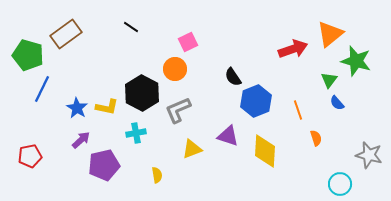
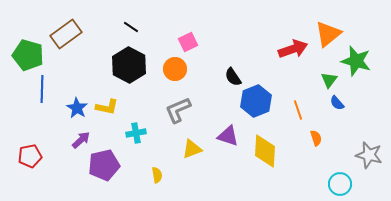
orange triangle: moved 2 px left
blue line: rotated 24 degrees counterclockwise
black hexagon: moved 13 px left, 28 px up
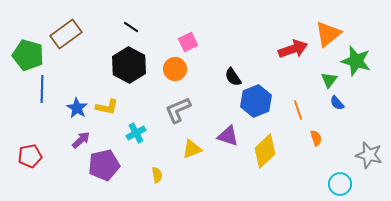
cyan cross: rotated 18 degrees counterclockwise
yellow diamond: rotated 44 degrees clockwise
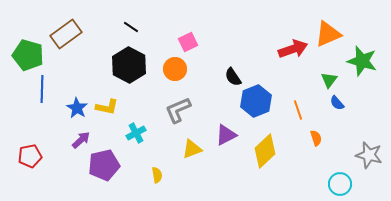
orange triangle: rotated 16 degrees clockwise
green star: moved 6 px right
purple triangle: moved 2 px left, 1 px up; rotated 45 degrees counterclockwise
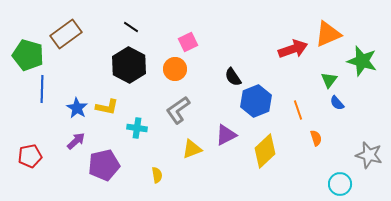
gray L-shape: rotated 12 degrees counterclockwise
cyan cross: moved 1 px right, 5 px up; rotated 36 degrees clockwise
purple arrow: moved 5 px left, 1 px down
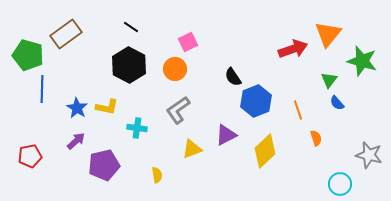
orange triangle: rotated 28 degrees counterclockwise
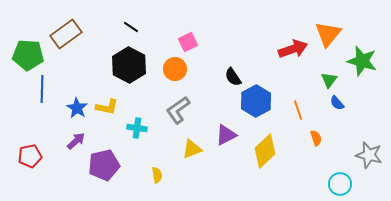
green pentagon: rotated 12 degrees counterclockwise
blue hexagon: rotated 8 degrees counterclockwise
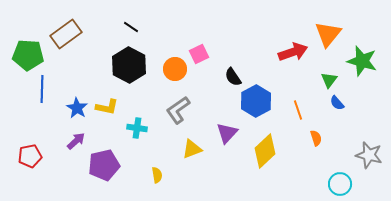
pink square: moved 11 px right, 12 px down
red arrow: moved 3 px down
purple triangle: moved 1 px right, 2 px up; rotated 20 degrees counterclockwise
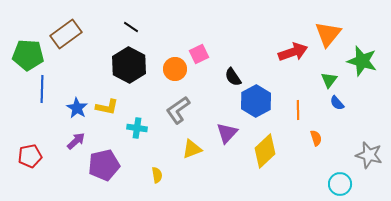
orange line: rotated 18 degrees clockwise
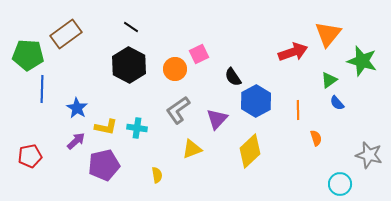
green triangle: rotated 18 degrees clockwise
yellow L-shape: moved 1 px left, 20 px down
purple triangle: moved 10 px left, 14 px up
yellow diamond: moved 15 px left
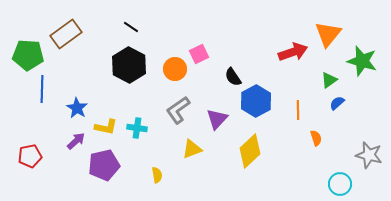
blue semicircle: rotated 91 degrees clockwise
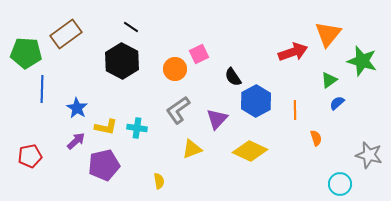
green pentagon: moved 2 px left, 2 px up
black hexagon: moved 7 px left, 4 px up
orange line: moved 3 px left
yellow diamond: rotated 68 degrees clockwise
yellow semicircle: moved 2 px right, 6 px down
